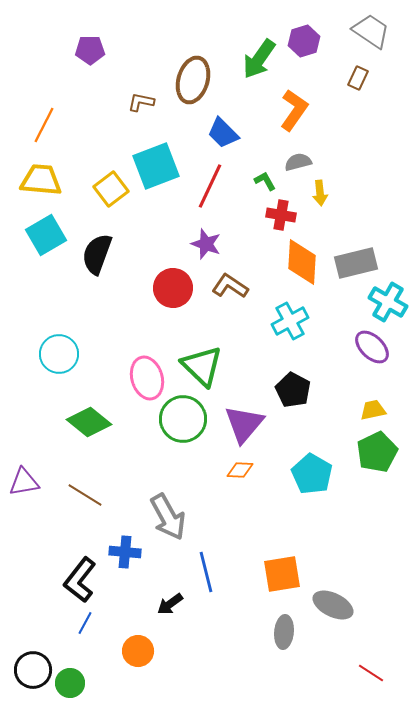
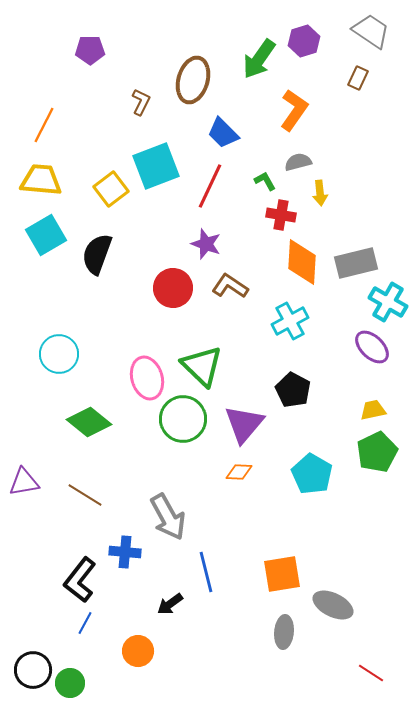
brown L-shape at (141, 102): rotated 104 degrees clockwise
orange diamond at (240, 470): moved 1 px left, 2 px down
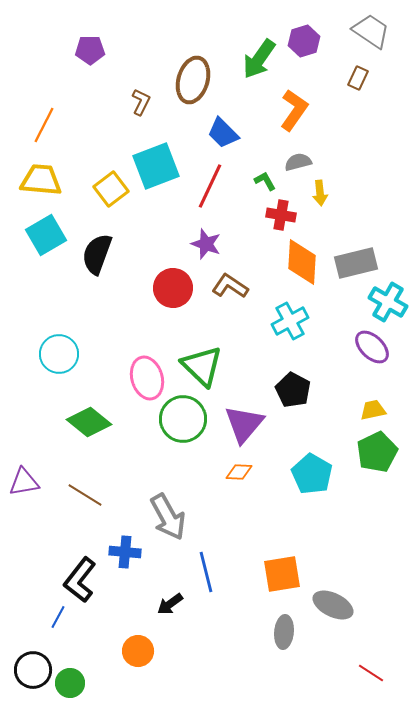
blue line at (85, 623): moved 27 px left, 6 px up
